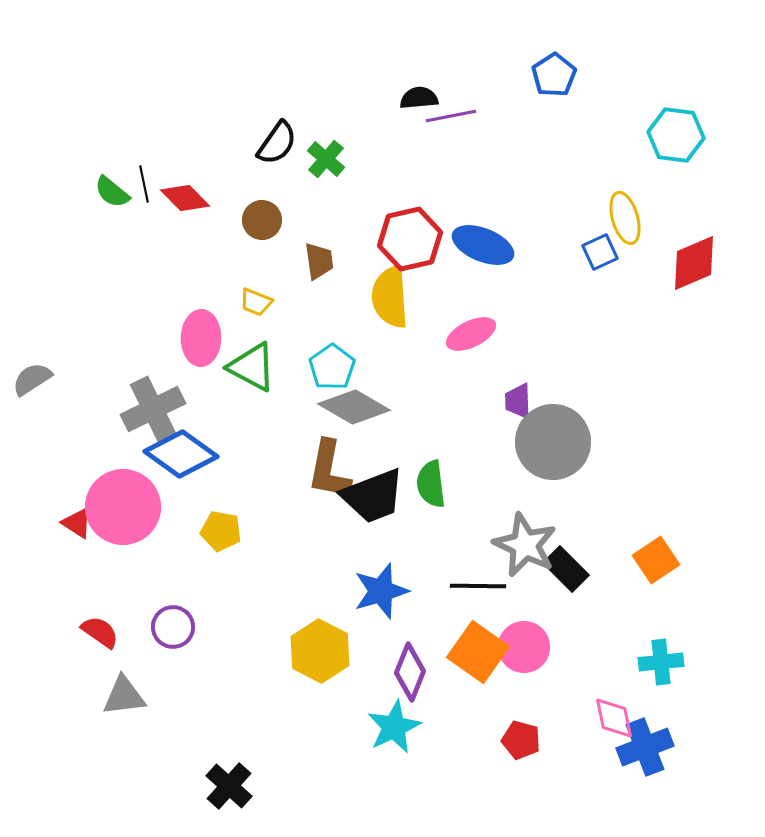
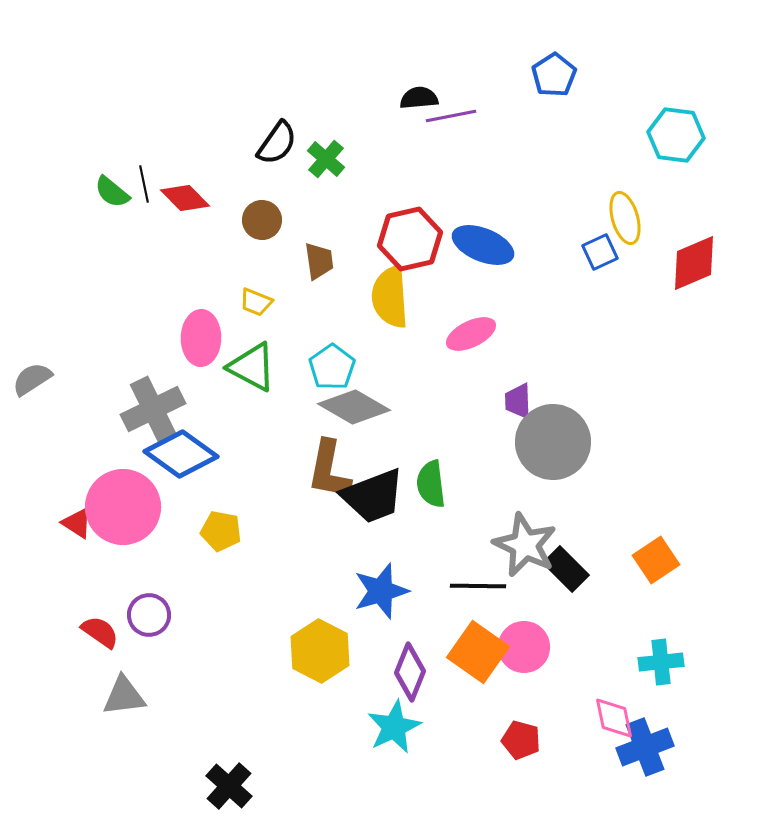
purple circle at (173, 627): moved 24 px left, 12 px up
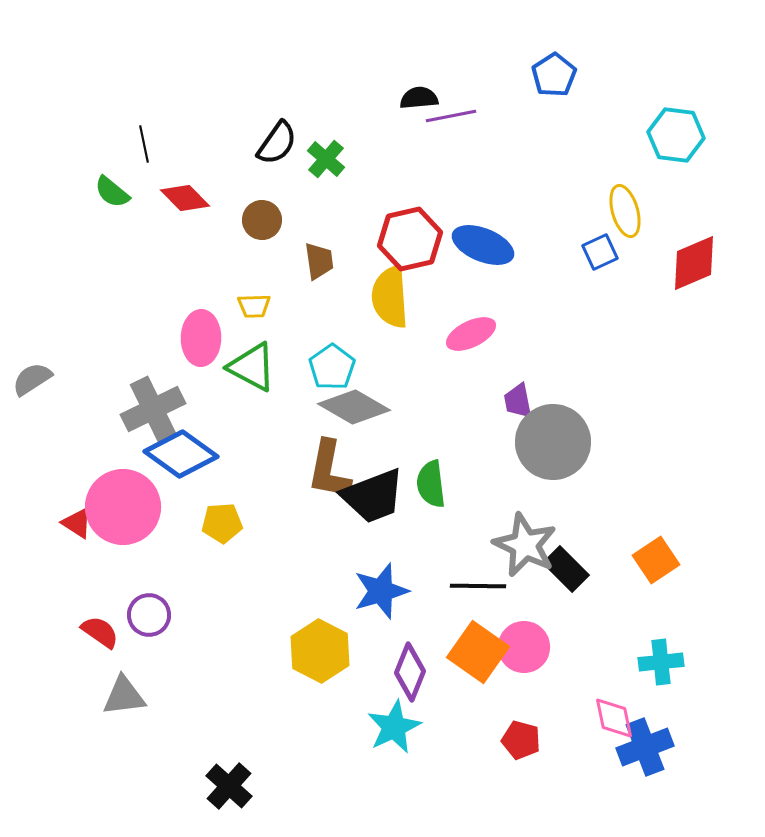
black line at (144, 184): moved 40 px up
yellow ellipse at (625, 218): moved 7 px up
yellow trapezoid at (256, 302): moved 2 px left, 4 px down; rotated 24 degrees counterclockwise
purple trapezoid at (518, 401): rotated 9 degrees counterclockwise
yellow pentagon at (221, 531): moved 1 px right, 8 px up; rotated 15 degrees counterclockwise
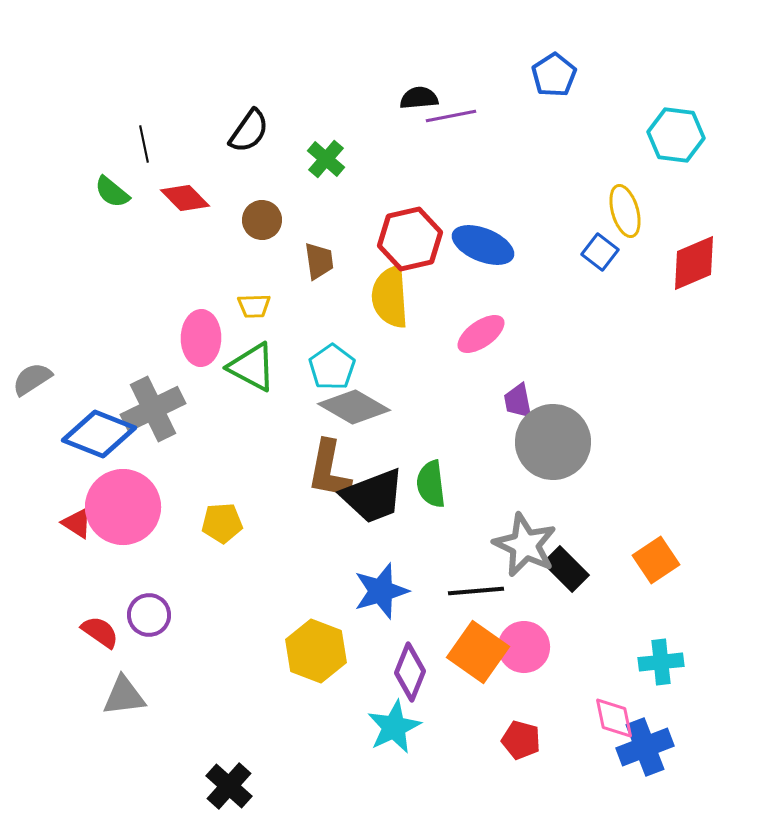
black semicircle at (277, 143): moved 28 px left, 12 px up
blue square at (600, 252): rotated 27 degrees counterclockwise
pink ellipse at (471, 334): moved 10 px right; rotated 9 degrees counterclockwise
blue diamond at (181, 454): moved 82 px left, 20 px up; rotated 14 degrees counterclockwise
black line at (478, 586): moved 2 px left, 5 px down; rotated 6 degrees counterclockwise
yellow hexagon at (320, 651): moved 4 px left; rotated 6 degrees counterclockwise
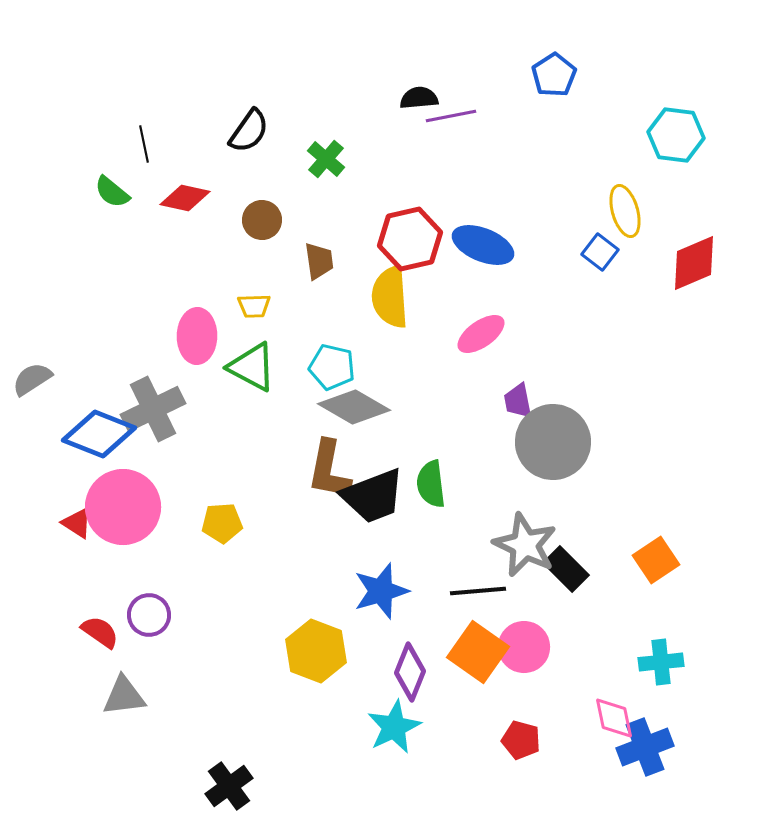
red diamond at (185, 198): rotated 33 degrees counterclockwise
pink ellipse at (201, 338): moved 4 px left, 2 px up
cyan pentagon at (332, 367): rotated 24 degrees counterclockwise
black line at (476, 591): moved 2 px right
black cross at (229, 786): rotated 12 degrees clockwise
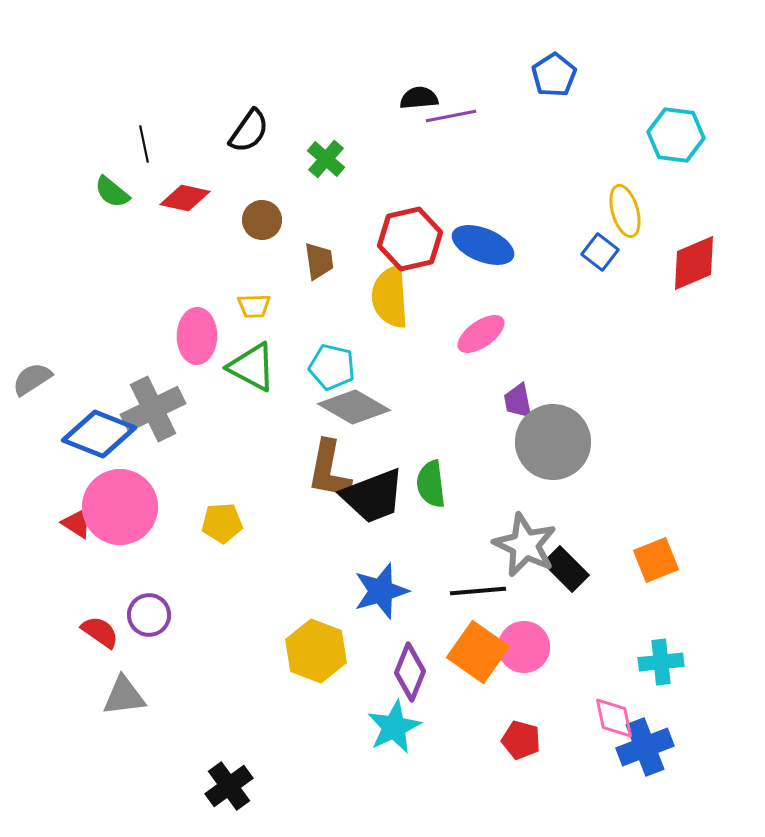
pink circle at (123, 507): moved 3 px left
orange square at (656, 560): rotated 12 degrees clockwise
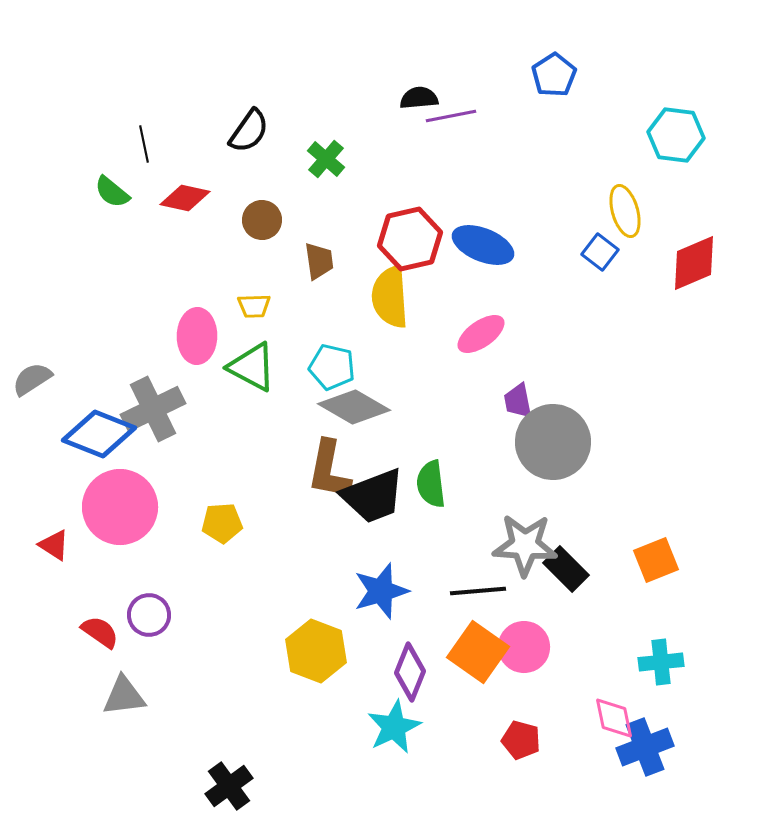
red triangle at (77, 523): moved 23 px left, 22 px down
gray star at (525, 545): rotated 22 degrees counterclockwise
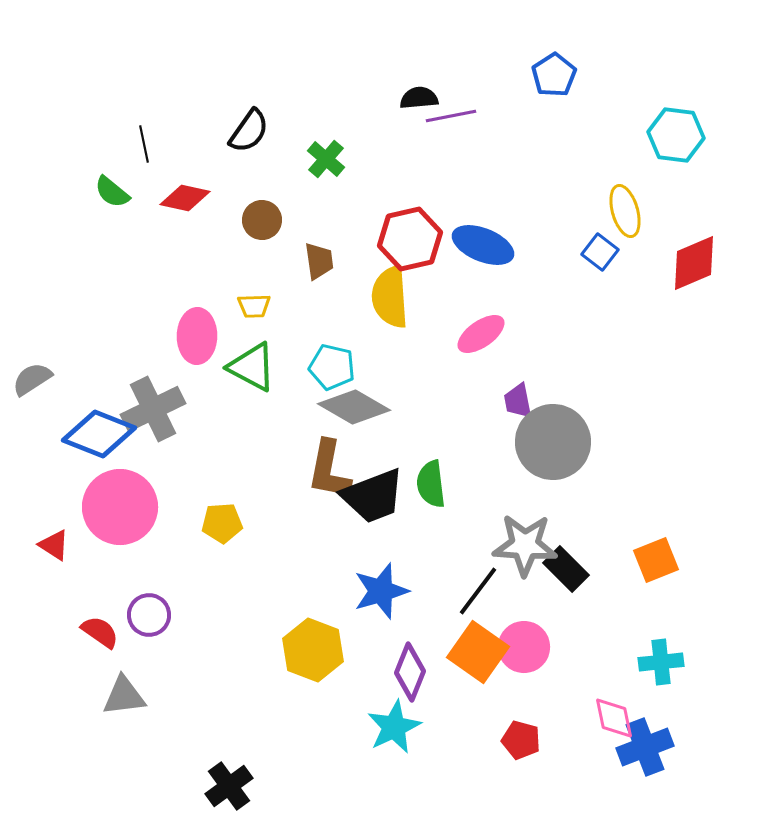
black line at (478, 591): rotated 48 degrees counterclockwise
yellow hexagon at (316, 651): moved 3 px left, 1 px up
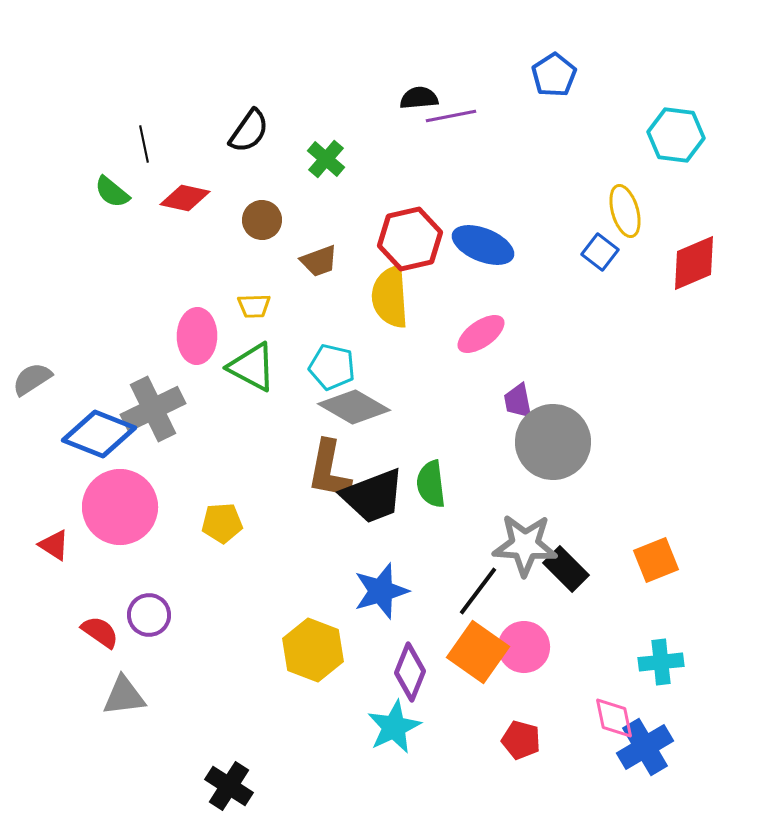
brown trapezoid at (319, 261): rotated 78 degrees clockwise
blue cross at (645, 747): rotated 10 degrees counterclockwise
black cross at (229, 786): rotated 21 degrees counterclockwise
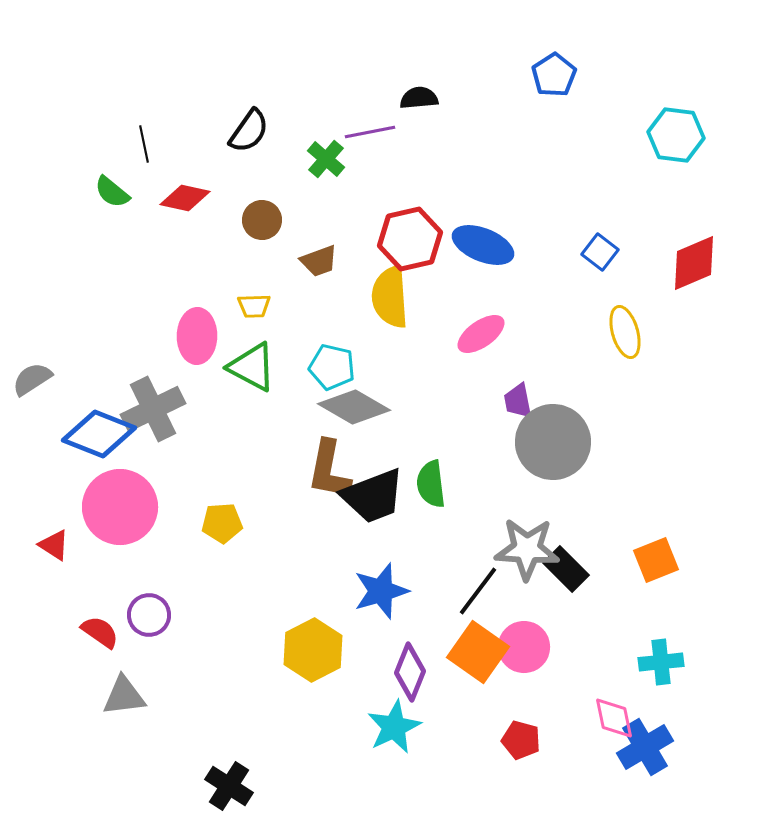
purple line at (451, 116): moved 81 px left, 16 px down
yellow ellipse at (625, 211): moved 121 px down
gray star at (525, 545): moved 2 px right, 4 px down
yellow hexagon at (313, 650): rotated 12 degrees clockwise
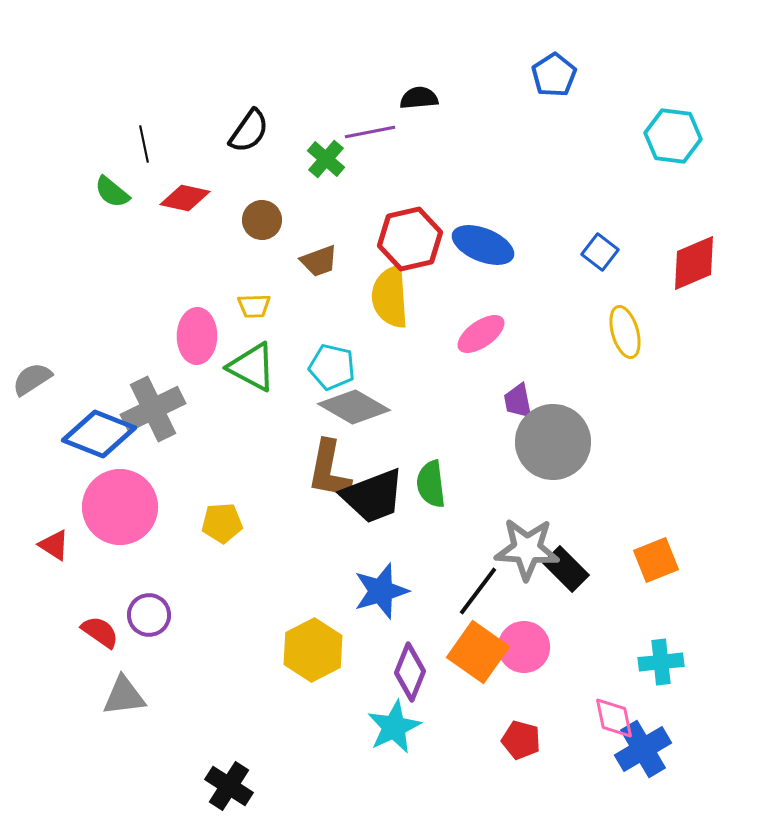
cyan hexagon at (676, 135): moved 3 px left, 1 px down
blue cross at (645, 747): moved 2 px left, 2 px down
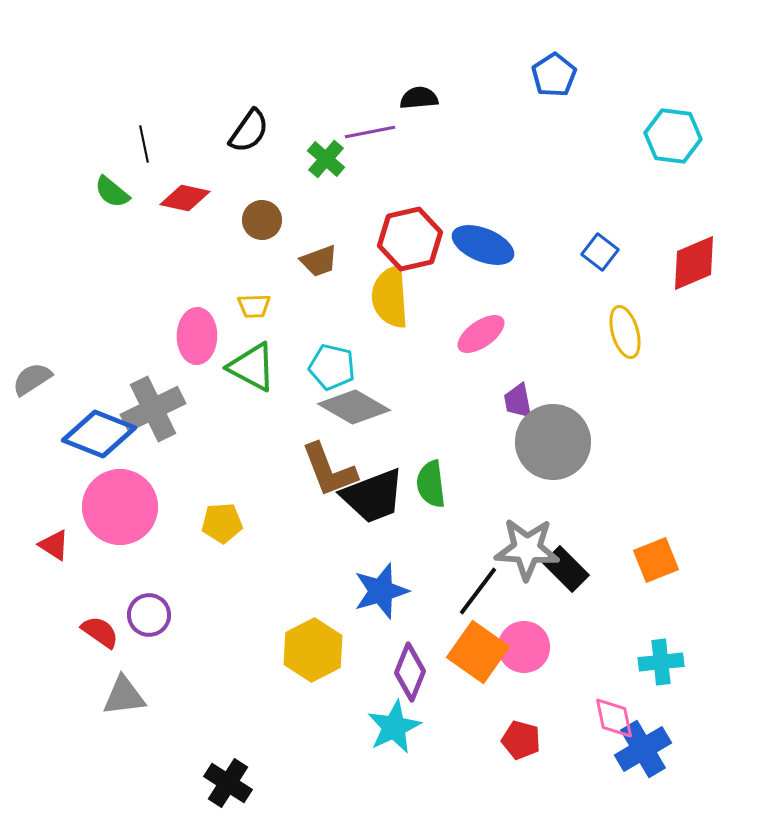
brown L-shape at (329, 470): rotated 32 degrees counterclockwise
black cross at (229, 786): moved 1 px left, 3 px up
